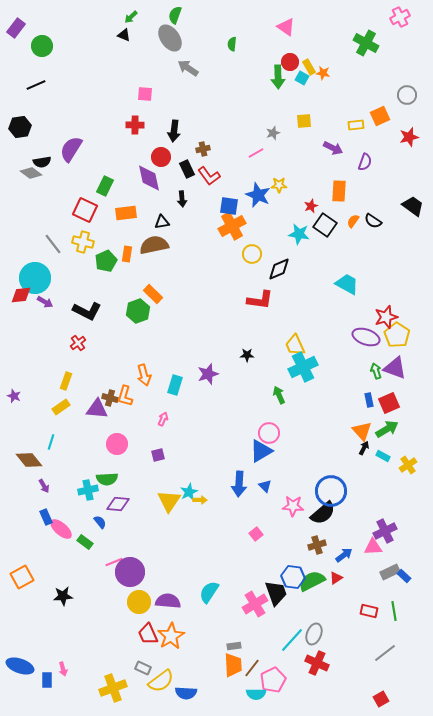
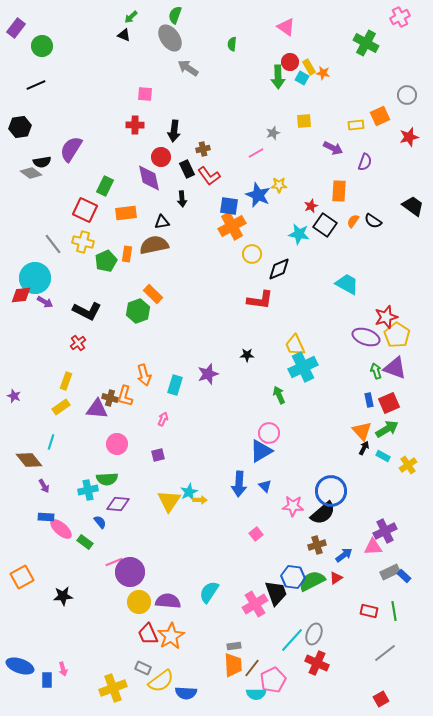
blue rectangle at (46, 517): rotated 63 degrees counterclockwise
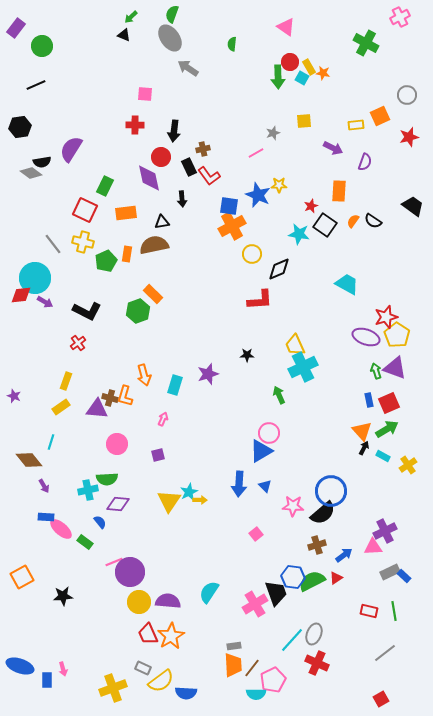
green semicircle at (175, 15): moved 3 px left, 1 px up
black rectangle at (187, 169): moved 2 px right, 2 px up
red L-shape at (260, 300): rotated 12 degrees counterclockwise
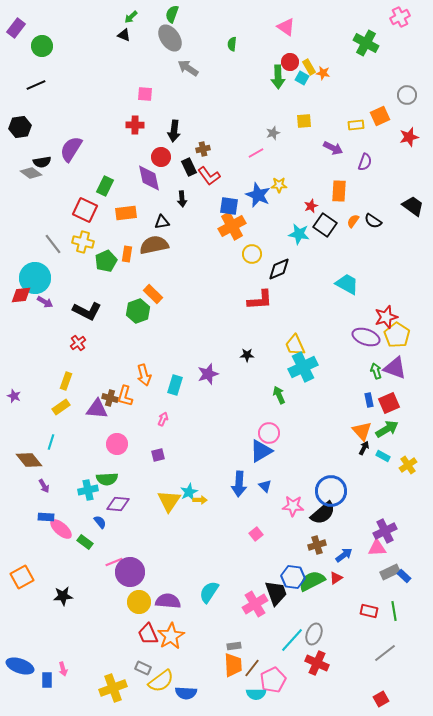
pink triangle at (373, 547): moved 4 px right, 1 px down
